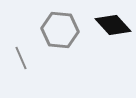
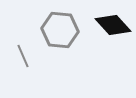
gray line: moved 2 px right, 2 px up
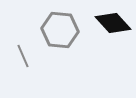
black diamond: moved 2 px up
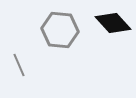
gray line: moved 4 px left, 9 px down
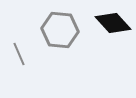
gray line: moved 11 px up
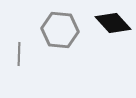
gray line: rotated 25 degrees clockwise
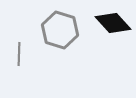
gray hexagon: rotated 12 degrees clockwise
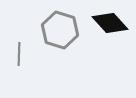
black diamond: moved 3 px left
